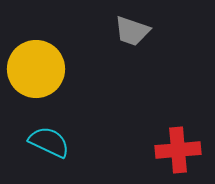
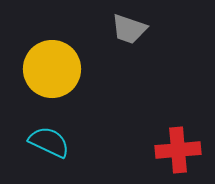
gray trapezoid: moved 3 px left, 2 px up
yellow circle: moved 16 px right
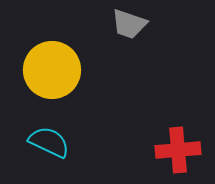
gray trapezoid: moved 5 px up
yellow circle: moved 1 px down
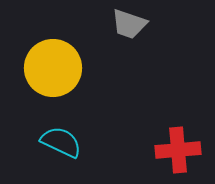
yellow circle: moved 1 px right, 2 px up
cyan semicircle: moved 12 px right
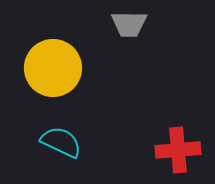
gray trapezoid: rotated 18 degrees counterclockwise
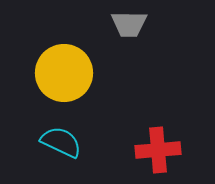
yellow circle: moved 11 px right, 5 px down
red cross: moved 20 px left
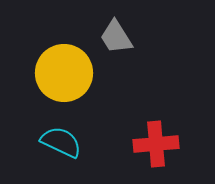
gray trapezoid: moved 13 px left, 13 px down; rotated 57 degrees clockwise
red cross: moved 2 px left, 6 px up
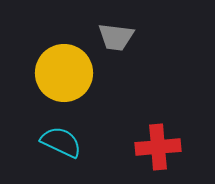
gray trapezoid: rotated 51 degrees counterclockwise
red cross: moved 2 px right, 3 px down
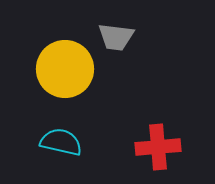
yellow circle: moved 1 px right, 4 px up
cyan semicircle: rotated 12 degrees counterclockwise
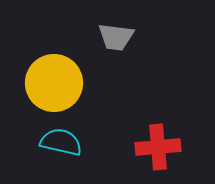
yellow circle: moved 11 px left, 14 px down
